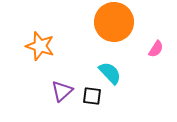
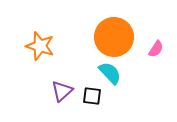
orange circle: moved 15 px down
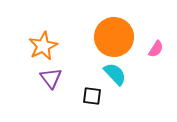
orange star: moved 3 px right; rotated 28 degrees clockwise
cyan semicircle: moved 5 px right, 1 px down
purple triangle: moved 11 px left, 13 px up; rotated 25 degrees counterclockwise
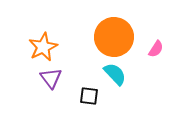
orange star: moved 1 px down
black square: moved 3 px left
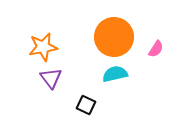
orange star: rotated 16 degrees clockwise
cyan semicircle: rotated 60 degrees counterclockwise
black square: moved 3 px left, 9 px down; rotated 18 degrees clockwise
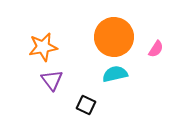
purple triangle: moved 1 px right, 2 px down
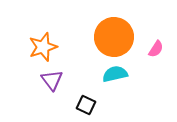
orange star: rotated 8 degrees counterclockwise
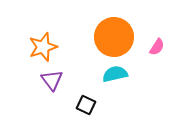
pink semicircle: moved 1 px right, 2 px up
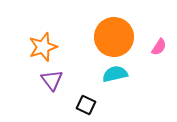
pink semicircle: moved 2 px right
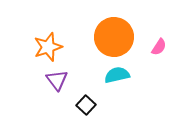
orange star: moved 5 px right
cyan semicircle: moved 2 px right, 1 px down
purple triangle: moved 5 px right
black square: rotated 18 degrees clockwise
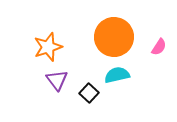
black square: moved 3 px right, 12 px up
